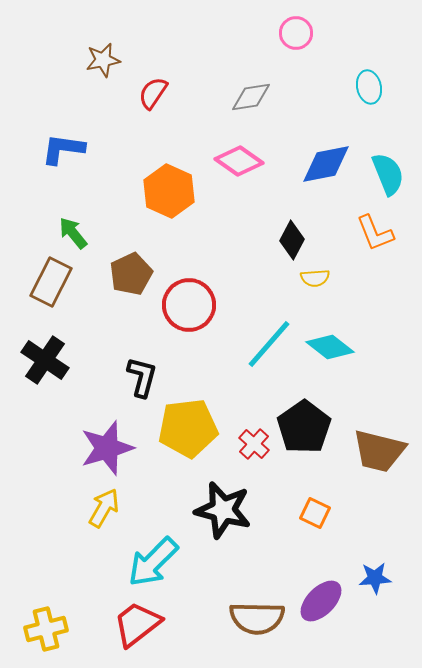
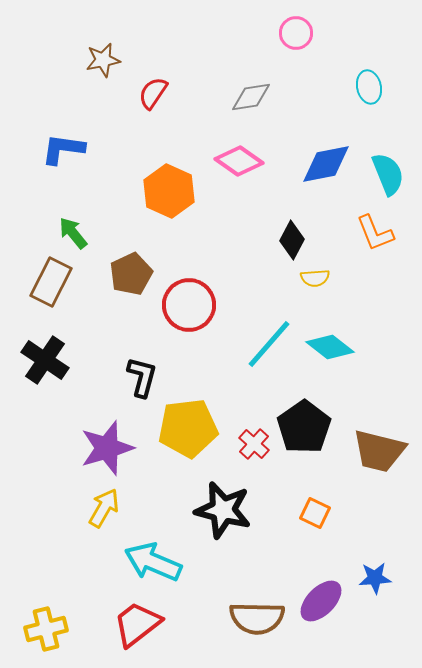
cyan arrow: rotated 68 degrees clockwise
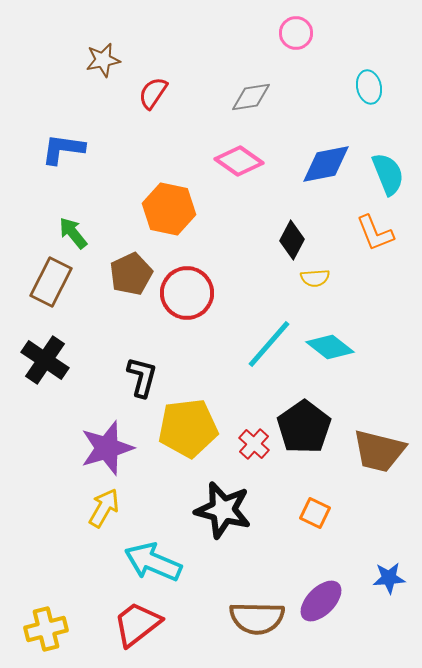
orange hexagon: moved 18 px down; rotated 12 degrees counterclockwise
red circle: moved 2 px left, 12 px up
blue star: moved 14 px right
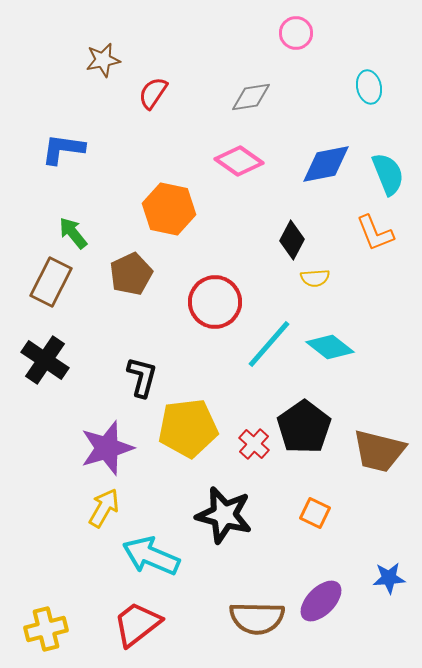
red circle: moved 28 px right, 9 px down
black star: moved 1 px right, 5 px down
cyan arrow: moved 2 px left, 6 px up
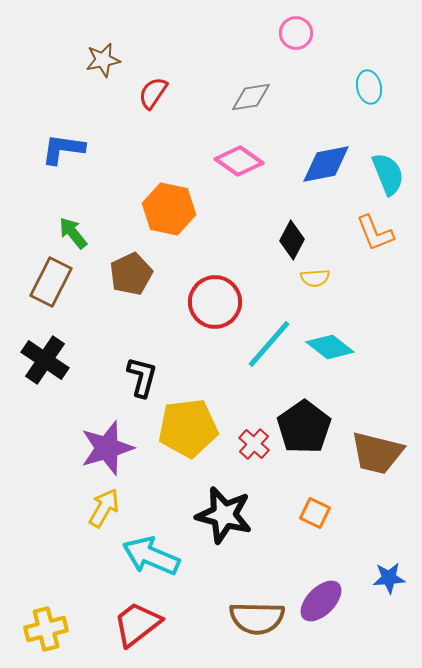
brown trapezoid: moved 2 px left, 2 px down
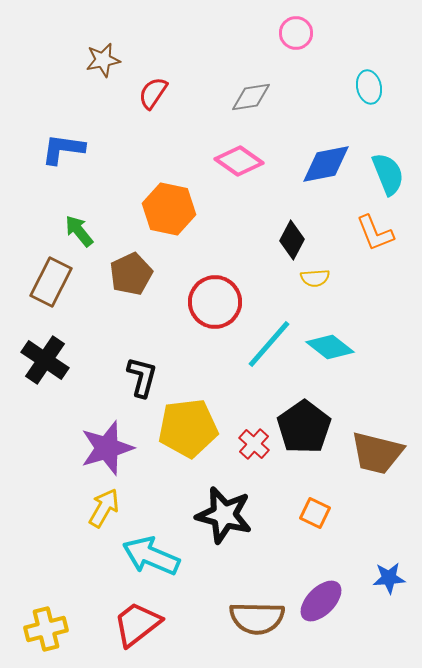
green arrow: moved 6 px right, 2 px up
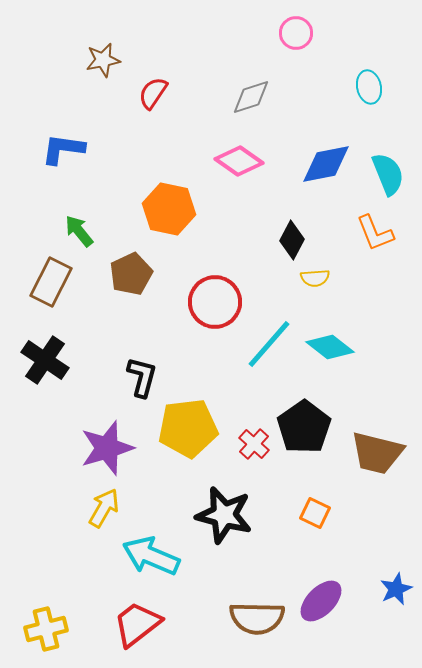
gray diamond: rotated 9 degrees counterclockwise
blue star: moved 7 px right, 11 px down; rotated 20 degrees counterclockwise
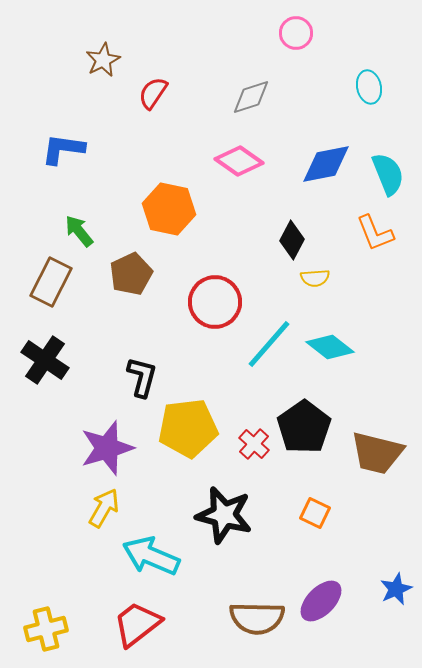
brown star: rotated 16 degrees counterclockwise
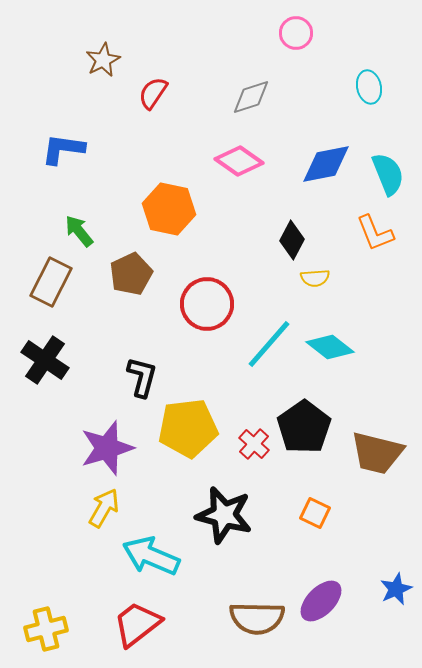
red circle: moved 8 px left, 2 px down
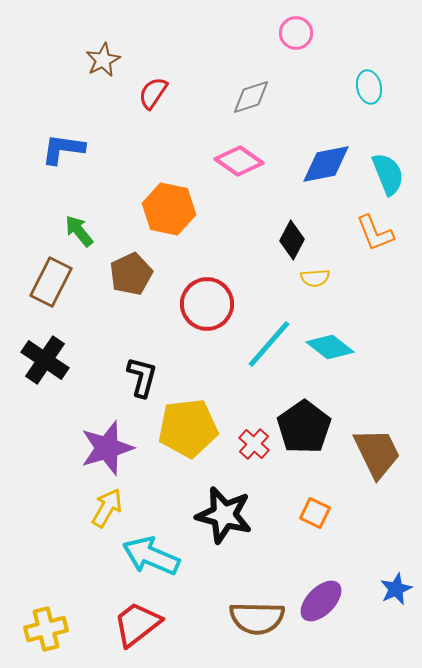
brown trapezoid: rotated 130 degrees counterclockwise
yellow arrow: moved 3 px right
